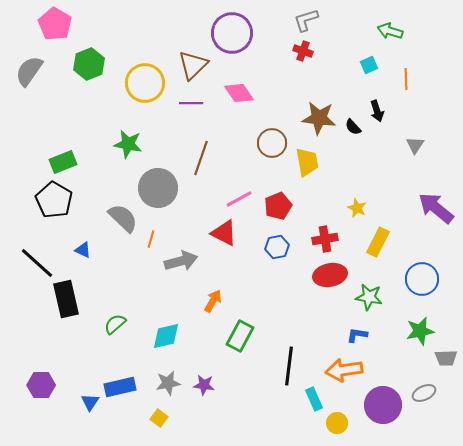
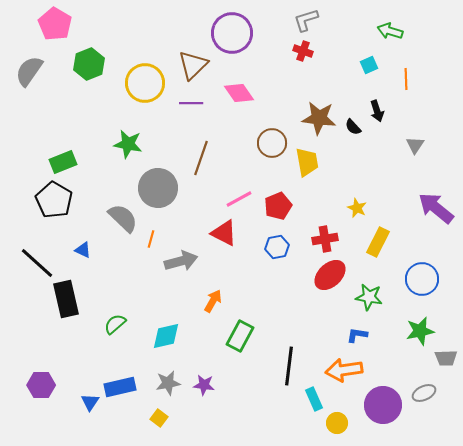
red ellipse at (330, 275): rotated 32 degrees counterclockwise
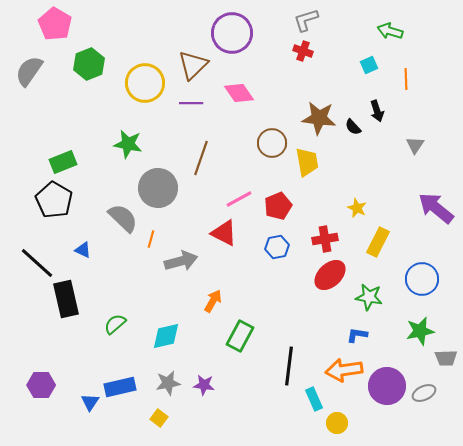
purple circle at (383, 405): moved 4 px right, 19 px up
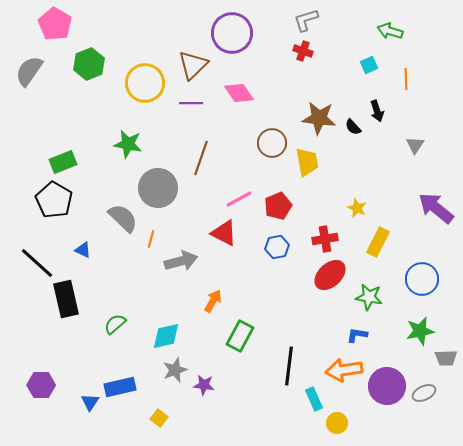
gray star at (168, 383): moved 7 px right, 13 px up; rotated 10 degrees counterclockwise
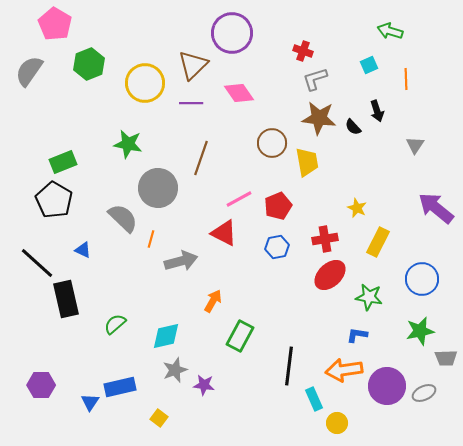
gray L-shape at (306, 20): moved 9 px right, 59 px down
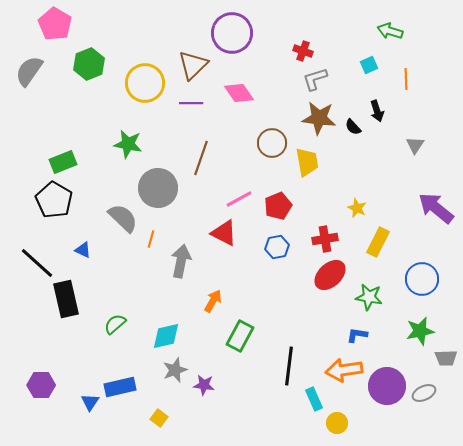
gray arrow at (181, 261): rotated 64 degrees counterclockwise
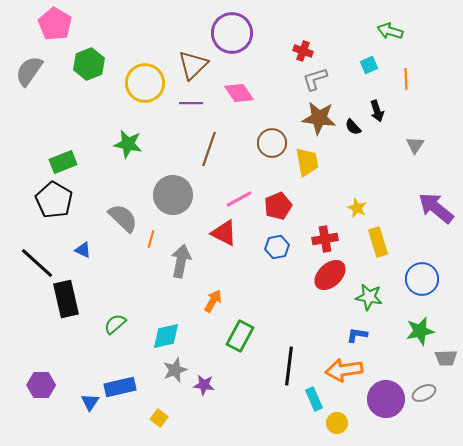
brown line at (201, 158): moved 8 px right, 9 px up
gray circle at (158, 188): moved 15 px right, 7 px down
yellow rectangle at (378, 242): rotated 44 degrees counterclockwise
purple circle at (387, 386): moved 1 px left, 13 px down
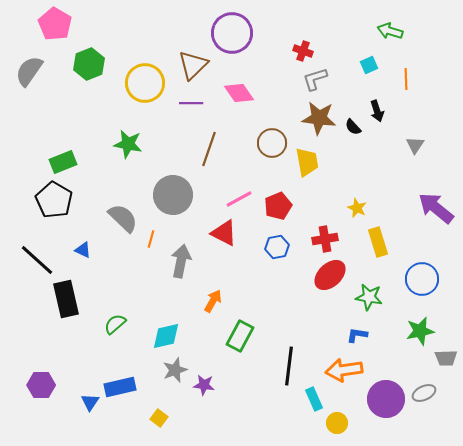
black line at (37, 263): moved 3 px up
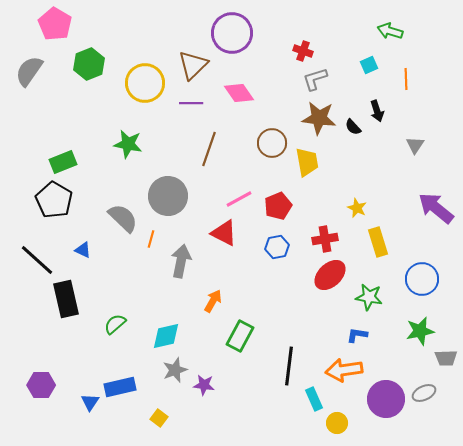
gray circle at (173, 195): moved 5 px left, 1 px down
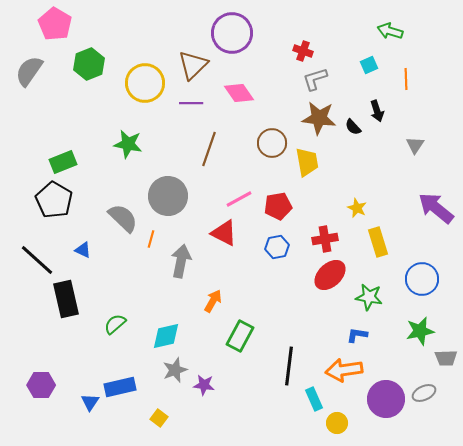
red pentagon at (278, 206): rotated 12 degrees clockwise
